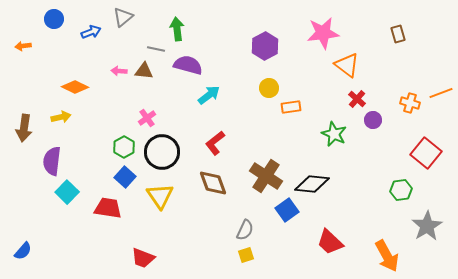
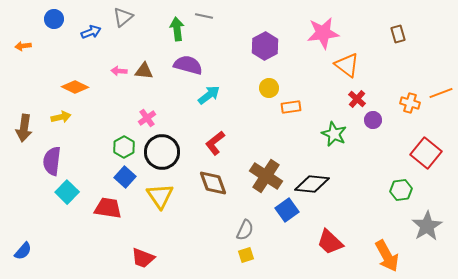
gray line at (156, 49): moved 48 px right, 33 px up
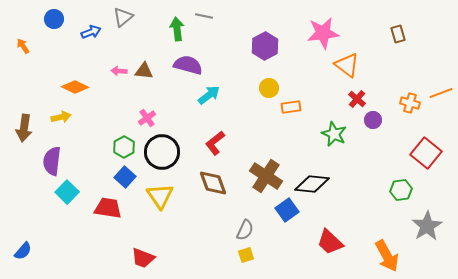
orange arrow at (23, 46): rotated 63 degrees clockwise
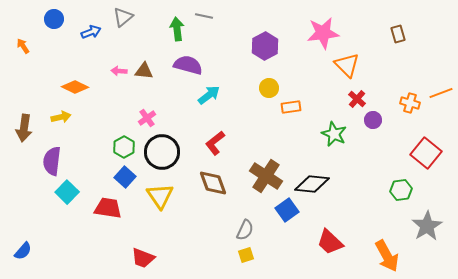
orange triangle at (347, 65): rotated 8 degrees clockwise
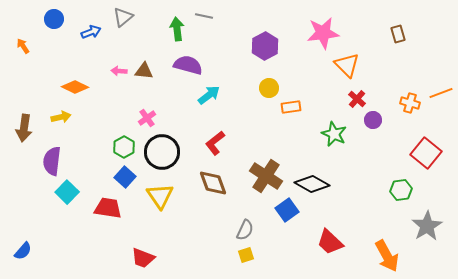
black diamond at (312, 184): rotated 24 degrees clockwise
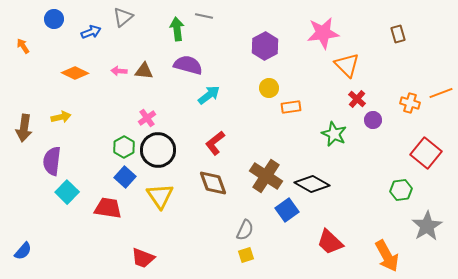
orange diamond at (75, 87): moved 14 px up
black circle at (162, 152): moved 4 px left, 2 px up
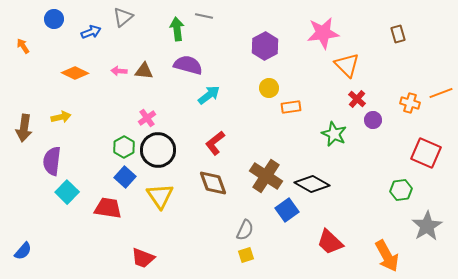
red square at (426, 153): rotated 16 degrees counterclockwise
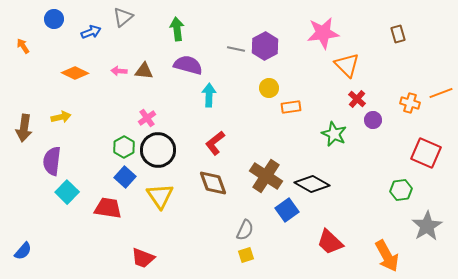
gray line at (204, 16): moved 32 px right, 33 px down
cyan arrow at (209, 95): rotated 50 degrees counterclockwise
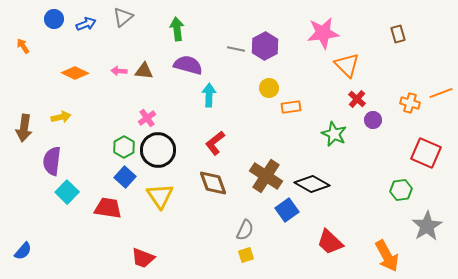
blue arrow at (91, 32): moved 5 px left, 8 px up
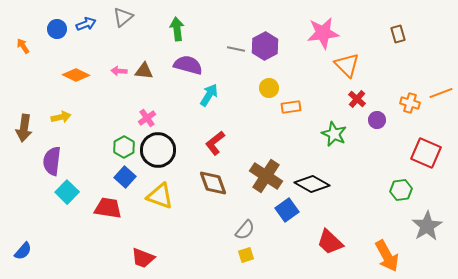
blue circle at (54, 19): moved 3 px right, 10 px down
orange diamond at (75, 73): moved 1 px right, 2 px down
cyan arrow at (209, 95): rotated 30 degrees clockwise
purple circle at (373, 120): moved 4 px right
yellow triangle at (160, 196): rotated 36 degrees counterclockwise
gray semicircle at (245, 230): rotated 15 degrees clockwise
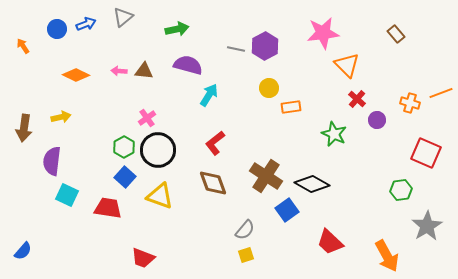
green arrow at (177, 29): rotated 85 degrees clockwise
brown rectangle at (398, 34): moved 2 px left; rotated 24 degrees counterclockwise
cyan square at (67, 192): moved 3 px down; rotated 20 degrees counterclockwise
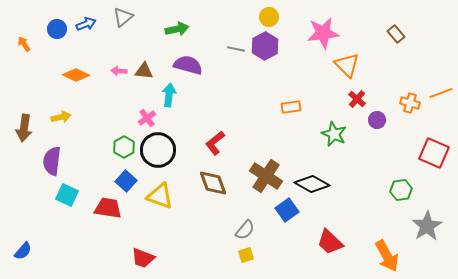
orange arrow at (23, 46): moved 1 px right, 2 px up
yellow circle at (269, 88): moved 71 px up
cyan arrow at (209, 95): moved 40 px left; rotated 25 degrees counterclockwise
red square at (426, 153): moved 8 px right
blue square at (125, 177): moved 1 px right, 4 px down
